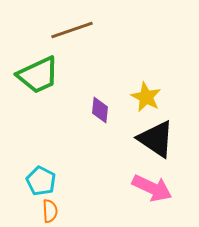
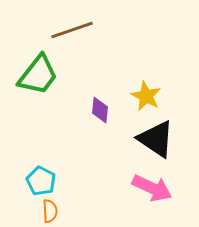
green trapezoid: rotated 27 degrees counterclockwise
yellow star: moved 1 px up
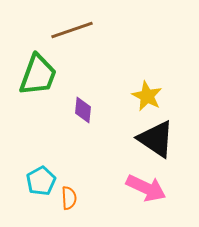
green trapezoid: rotated 18 degrees counterclockwise
yellow star: moved 1 px right
purple diamond: moved 17 px left
cyan pentagon: rotated 16 degrees clockwise
pink arrow: moved 6 px left
orange semicircle: moved 19 px right, 13 px up
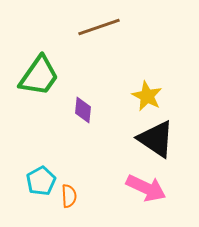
brown line: moved 27 px right, 3 px up
green trapezoid: moved 1 px right, 1 px down; rotated 15 degrees clockwise
orange semicircle: moved 2 px up
